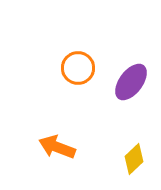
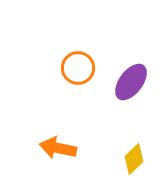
orange arrow: moved 1 px right, 1 px down; rotated 9 degrees counterclockwise
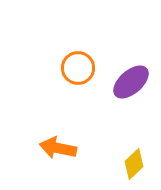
purple ellipse: rotated 12 degrees clockwise
yellow diamond: moved 5 px down
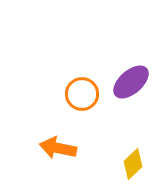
orange circle: moved 4 px right, 26 px down
yellow diamond: moved 1 px left
